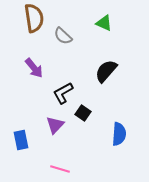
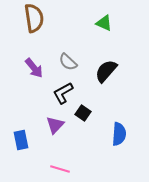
gray semicircle: moved 5 px right, 26 px down
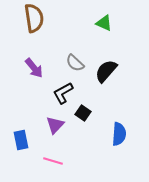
gray semicircle: moved 7 px right, 1 px down
pink line: moved 7 px left, 8 px up
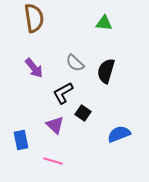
green triangle: rotated 18 degrees counterclockwise
black semicircle: rotated 25 degrees counterclockwise
purple triangle: rotated 30 degrees counterclockwise
blue semicircle: rotated 115 degrees counterclockwise
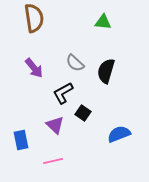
green triangle: moved 1 px left, 1 px up
pink line: rotated 30 degrees counterclockwise
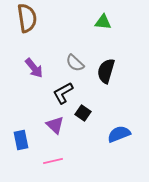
brown semicircle: moved 7 px left
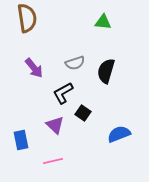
gray semicircle: rotated 60 degrees counterclockwise
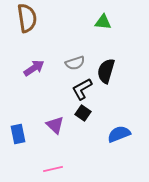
purple arrow: rotated 85 degrees counterclockwise
black L-shape: moved 19 px right, 4 px up
blue rectangle: moved 3 px left, 6 px up
pink line: moved 8 px down
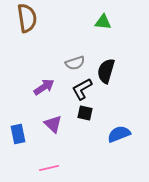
purple arrow: moved 10 px right, 19 px down
black square: moved 2 px right; rotated 21 degrees counterclockwise
purple triangle: moved 2 px left, 1 px up
pink line: moved 4 px left, 1 px up
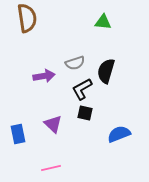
purple arrow: moved 11 px up; rotated 25 degrees clockwise
pink line: moved 2 px right
